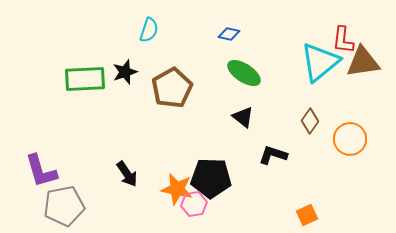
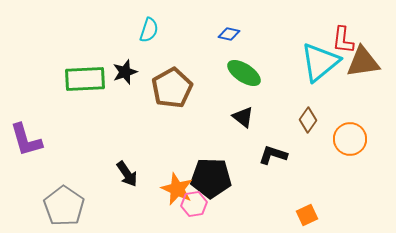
brown diamond: moved 2 px left, 1 px up
purple L-shape: moved 15 px left, 31 px up
orange star: rotated 12 degrees clockwise
gray pentagon: rotated 27 degrees counterclockwise
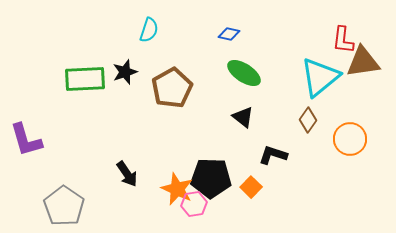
cyan triangle: moved 15 px down
orange square: moved 56 px left, 28 px up; rotated 20 degrees counterclockwise
